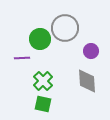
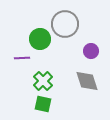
gray circle: moved 4 px up
gray diamond: rotated 15 degrees counterclockwise
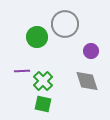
green circle: moved 3 px left, 2 px up
purple line: moved 13 px down
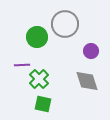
purple line: moved 6 px up
green cross: moved 4 px left, 2 px up
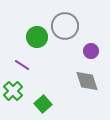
gray circle: moved 2 px down
purple line: rotated 35 degrees clockwise
green cross: moved 26 px left, 12 px down
green square: rotated 36 degrees clockwise
